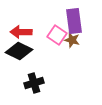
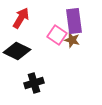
red arrow: moved 14 px up; rotated 120 degrees clockwise
black diamond: moved 2 px left
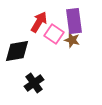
red arrow: moved 18 px right, 4 px down
pink square: moved 3 px left, 1 px up
black diamond: rotated 36 degrees counterclockwise
black cross: rotated 18 degrees counterclockwise
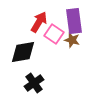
black diamond: moved 6 px right, 1 px down
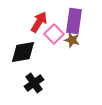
purple rectangle: rotated 15 degrees clockwise
pink square: rotated 12 degrees clockwise
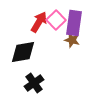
purple rectangle: moved 2 px down
pink square: moved 2 px right, 14 px up
